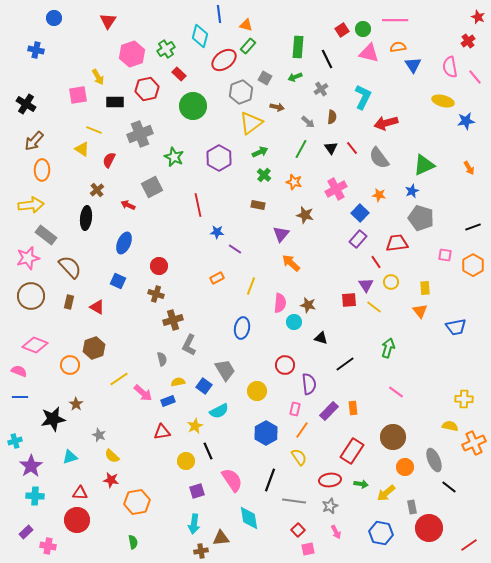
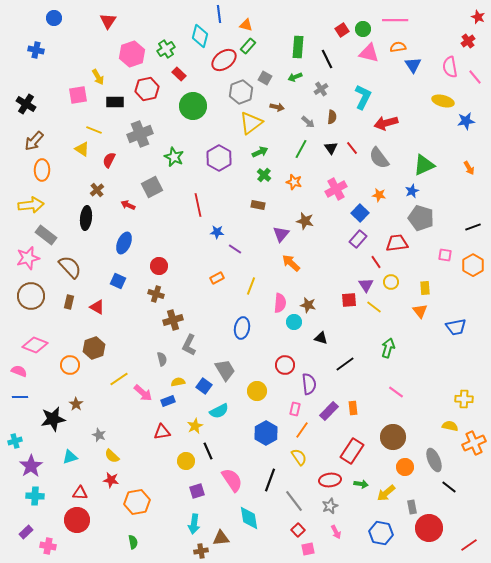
brown star at (305, 215): moved 6 px down
gray line at (294, 501): rotated 45 degrees clockwise
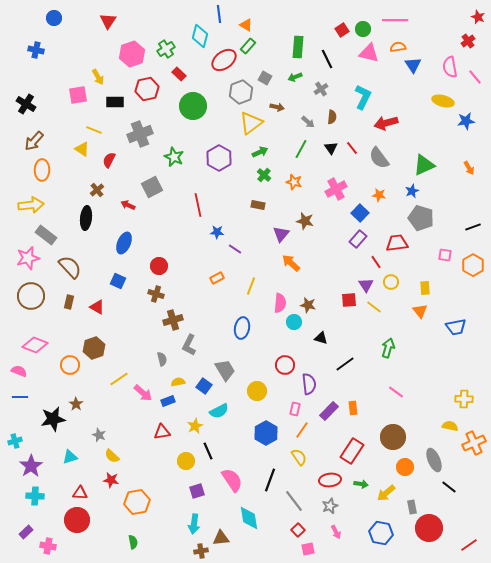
orange triangle at (246, 25): rotated 16 degrees clockwise
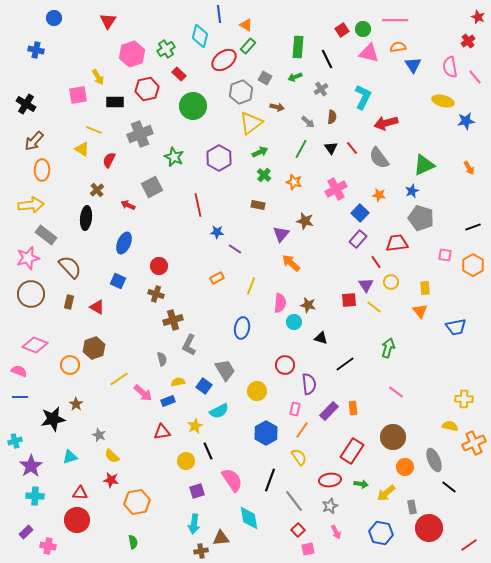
brown circle at (31, 296): moved 2 px up
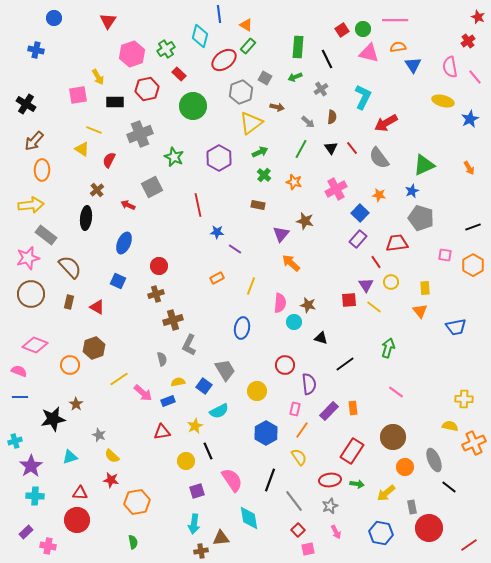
blue star at (466, 121): moved 4 px right, 2 px up; rotated 18 degrees counterclockwise
red arrow at (386, 123): rotated 15 degrees counterclockwise
brown cross at (156, 294): rotated 35 degrees counterclockwise
green arrow at (361, 484): moved 4 px left
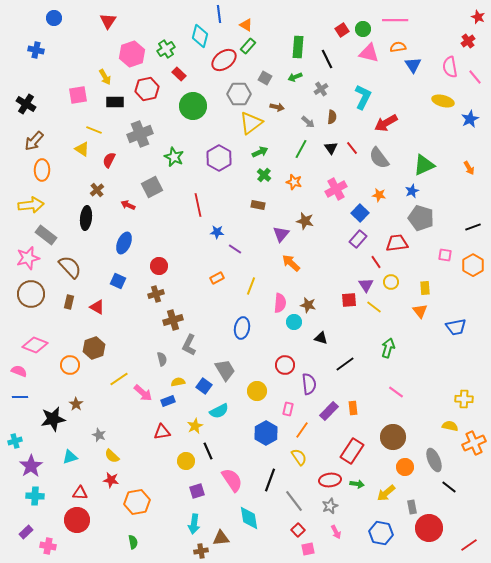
yellow arrow at (98, 77): moved 7 px right
gray hexagon at (241, 92): moved 2 px left, 2 px down; rotated 20 degrees clockwise
pink rectangle at (295, 409): moved 7 px left
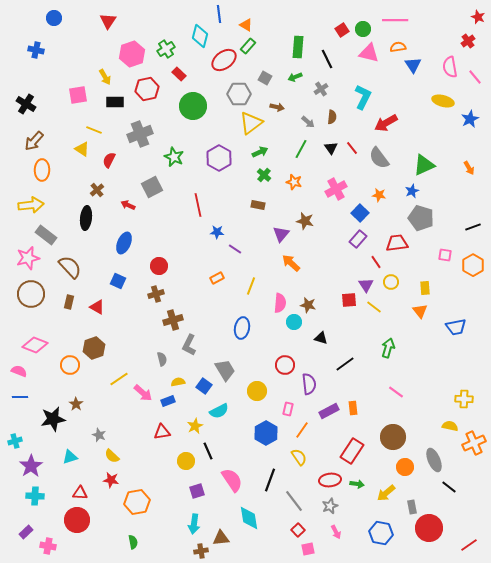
purple rectangle at (329, 411): rotated 18 degrees clockwise
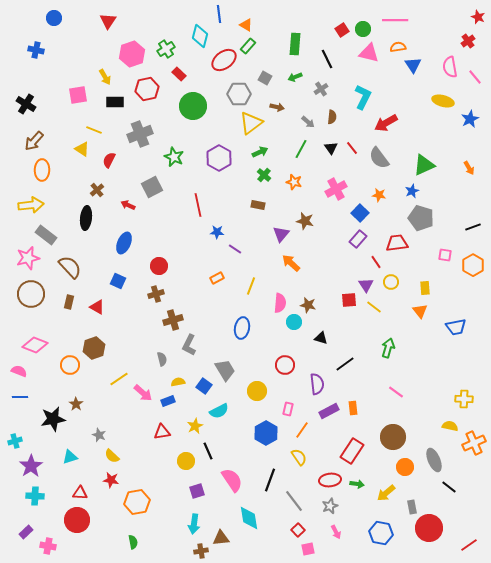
green rectangle at (298, 47): moved 3 px left, 3 px up
purple semicircle at (309, 384): moved 8 px right
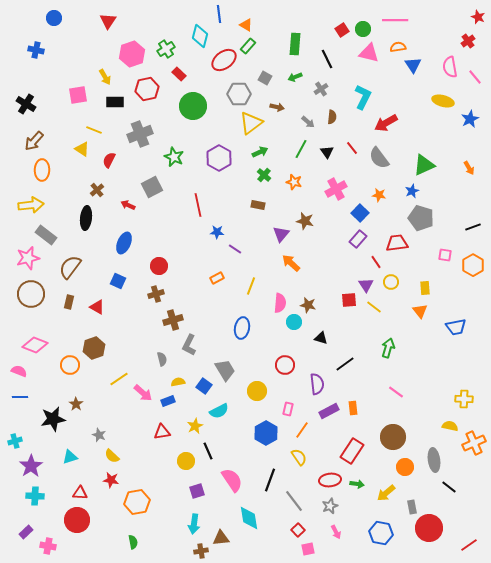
black triangle at (331, 148): moved 4 px left, 4 px down
brown semicircle at (70, 267): rotated 100 degrees counterclockwise
gray ellipse at (434, 460): rotated 15 degrees clockwise
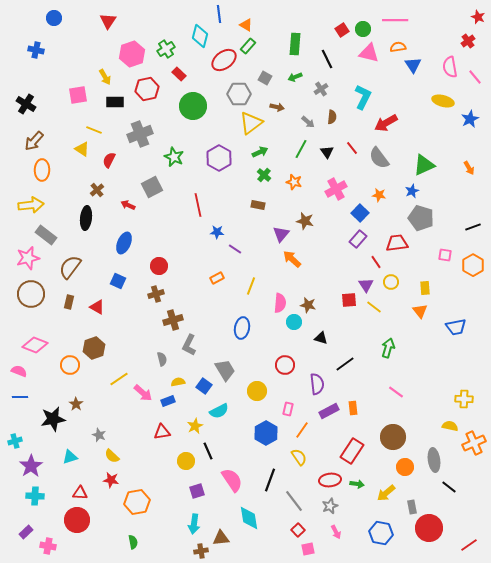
orange arrow at (291, 263): moved 1 px right, 4 px up
